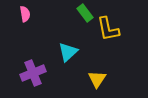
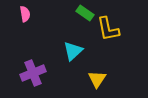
green rectangle: rotated 18 degrees counterclockwise
cyan triangle: moved 5 px right, 1 px up
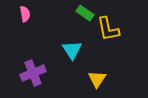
cyan triangle: moved 1 px left, 1 px up; rotated 20 degrees counterclockwise
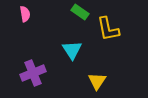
green rectangle: moved 5 px left, 1 px up
yellow triangle: moved 2 px down
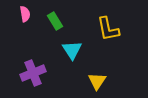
green rectangle: moved 25 px left, 9 px down; rotated 24 degrees clockwise
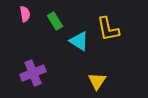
cyan triangle: moved 7 px right, 9 px up; rotated 25 degrees counterclockwise
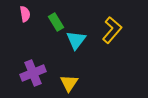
green rectangle: moved 1 px right, 1 px down
yellow L-shape: moved 4 px right, 1 px down; rotated 128 degrees counterclockwise
cyan triangle: moved 3 px left, 1 px up; rotated 35 degrees clockwise
yellow triangle: moved 28 px left, 2 px down
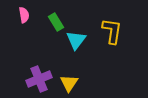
pink semicircle: moved 1 px left, 1 px down
yellow L-shape: moved 1 px down; rotated 32 degrees counterclockwise
purple cross: moved 6 px right, 6 px down
